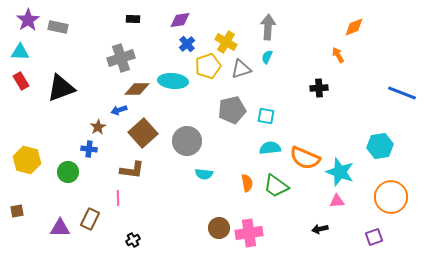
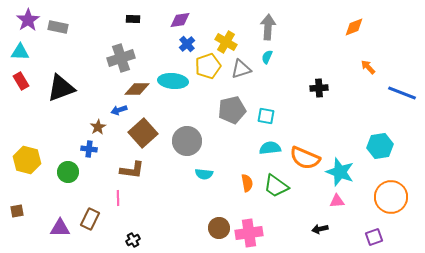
orange arrow at (338, 55): moved 30 px right, 12 px down; rotated 14 degrees counterclockwise
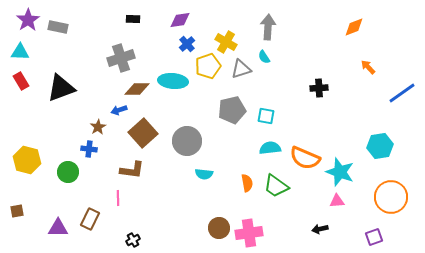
cyan semicircle at (267, 57): moved 3 px left; rotated 56 degrees counterclockwise
blue line at (402, 93): rotated 56 degrees counterclockwise
purple triangle at (60, 228): moved 2 px left
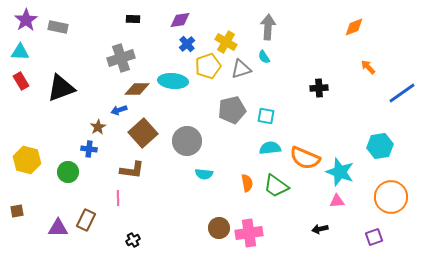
purple star at (28, 20): moved 2 px left
brown rectangle at (90, 219): moved 4 px left, 1 px down
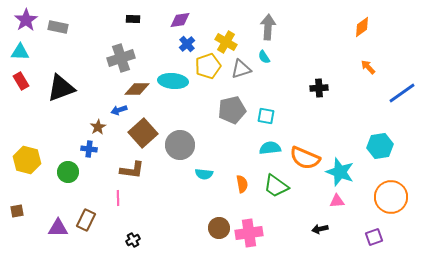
orange diamond at (354, 27): moved 8 px right; rotated 15 degrees counterclockwise
gray circle at (187, 141): moved 7 px left, 4 px down
orange semicircle at (247, 183): moved 5 px left, 1 px down
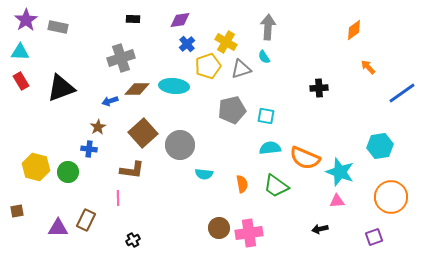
orange diamond at (362, 27): moved 8 px left, 3 px down
cyan ellipse at (173, 81): moved 1 px right, 5 px down
blue arrow at (119, 110): moved 9 px left, 9 px up
yellow hexagon at (27, 160): moved 9 px right, 7 px down
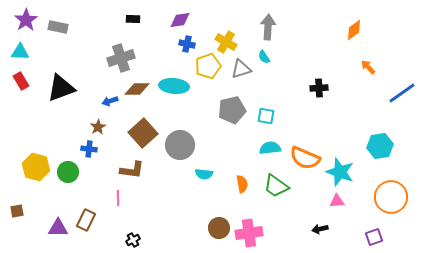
blue cross at (187, 44): rotated 35 degrees counterclockwise
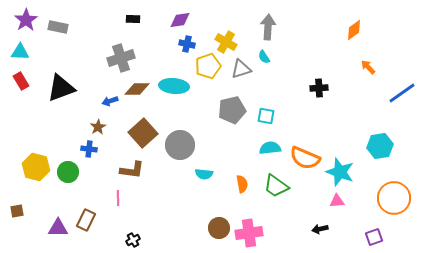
orange circle at (391, 197): moved 3 px right, 1 px down
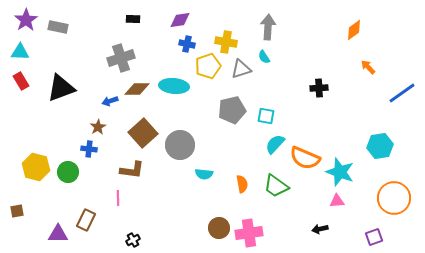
yellow cross at (226, 42): rotated 20 degrees counterclockwise
cyan semicircle at (270, 148): moved 5 px right, 4 px up; rotated 40 degrees counterclockwise
purple triangle at (58, 228): moved 6 px down
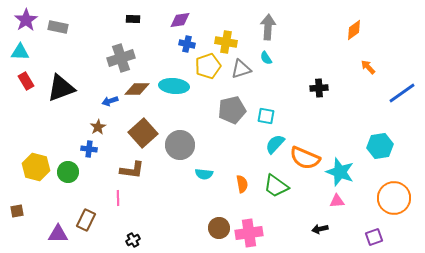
cyan semicircle at (264, 57): moved 2 px right, 1 px down
red rectangle at (21, 81): moved 5 px right
